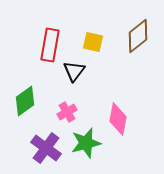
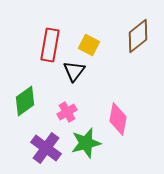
yellow square: moved 4 px left, 3 px down; rotated 15 degrees clockwise
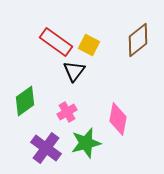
brown diamond: moved 4 px down
red rectangle: moved 6 px right, 3 px up; rotated 64 degrees counterclockwise
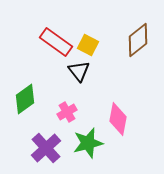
yellow square: moved 1 px left
black triangle: moved 5 px right; rotated 15 degrees counterclockwise
green diamond: moved 2 px up
green star: moved 2 px right
purple cross: rotated 12 degrees clockwise
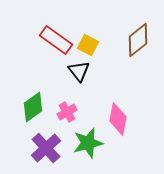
red rectangle: moved 2 px up
green diamond: moved 8 px right, 8 px down
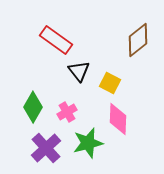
yellow square: moved 22 px right, 38 px down
green diamond: rotated 24 degrees counterclockwise
pink diamond: rotated 8 degrees counterclockwise
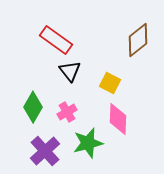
black triangle: moved 9 px left
purple cross: moved 1 px left, 3 px down
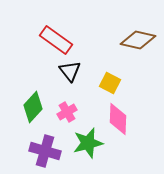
brown diamond: rotated 52 degrees clockwise
green diamond: rotated 12 degrees clockwise
purple cross: rotated 32 degrees counterclockwise
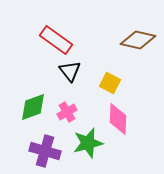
green diamond: rotated 28 degrees clockwise
